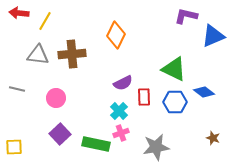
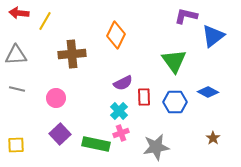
blue triangle: rotated 15 degrees counterclockwise
gray triangle: moved 22 px left; rotated 10 degrees counterclockwise
green triangle: moved 8 px up; rotated 28 degrees clockwise
blue diamond: moved 4 px right; rotated 10 degrees counterclockwise
brown star: rotated 16 degrees clockwise
yellow square: moved 2 px right, 2 px up
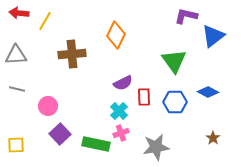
pink circle: moved 8 px left, 8 px down
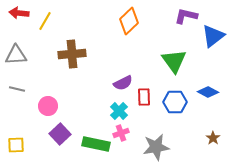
orange diamond: moved 13 px right, 14 px up; rotated 20 degrees clockwise
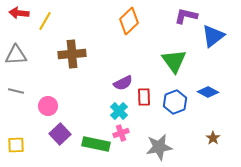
gray line: moved 1 px left, 2 px down
blue hexagon: rotated 20 degrees counterclockwise
gray star: moved 3 px right
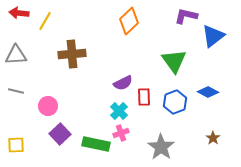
gray star: moved 2 px right; rotated 28 degrees counterclockwise
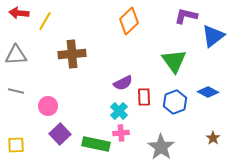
pink cross: rotated 14 degrees clockwise
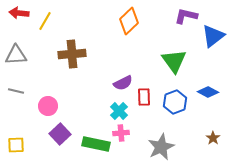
gray star: rotated 12 degrees clockwise
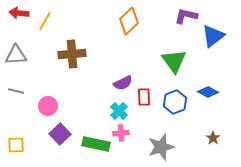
gray star: rotated 8 degrees clockwise
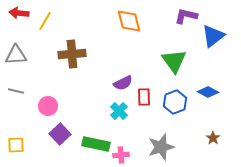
orange diamond: rotated 60 degrees counterclockwise
pink cross: moved 22 px down
